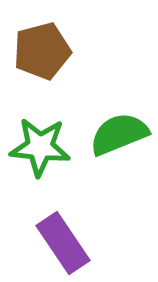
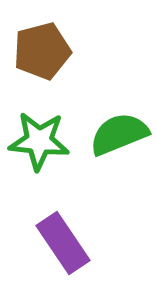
green star: moved 1 px left, 6 px up
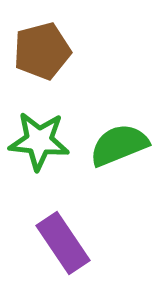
green semicircle: moved 11 px down
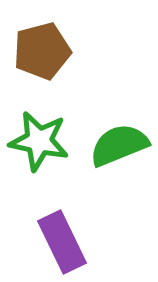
green star: rotated 6 degrees clockwise
purple rectangle: moved 1 px left, 1 px up; rotated 8 degrees clockwise
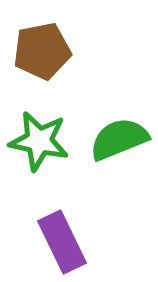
brown pentagon: rotated 4 degrees clockwise
green semicircle: moved 6 px up
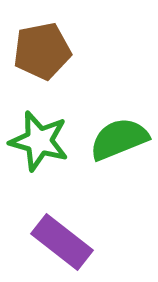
green star: rotated 4 degrees clockwise
purple rectangle: rotated 26 degrees counterclockwise
